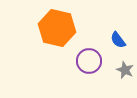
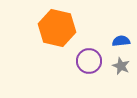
blue semicircle: moved 3 px right, 1 px down; rotated 120 degrees clockwise
gray star: moved 4 px left, 4 px up
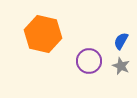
orange hexagon: moved 14 px left, 6 px down
blue semicircle: rotated 54 degrees counterclockwise
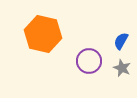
gray star: moved 1 px right, 2 px down
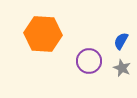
orange hexagon: rotated 9 degrees counterclockwise
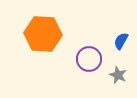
purple circle: moved 2 px up
gray star: moved 4 px left, 7 px down
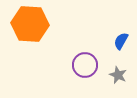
orange hexagon: moved 13 px left, 10 px up
purple circle: moved 4 px left, 6 px down
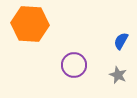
purple circle: moved 11 px left
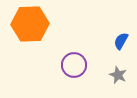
orange hexagon: rotated 6 degrees counterclockwise
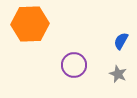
gray star: moved 1 px up
